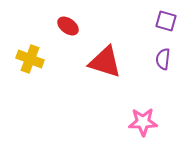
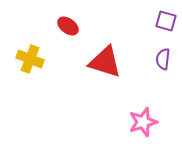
pink star: rotated 16 degrees counterclockwise
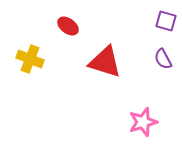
purple semicircle: rotated 35 degrees counterclockwise
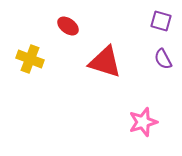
purple square: moved 5 px left
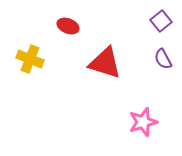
purple square: rotated 35 degrees clockwise
red ellipse: rotated 15 degrees counterclockwise
red triangle: moved 1 px down
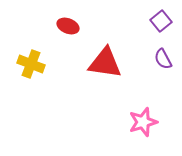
yellow cross: moved 1 px right, 5 px down
red triangle: rotated 9 degrees counterclockwise
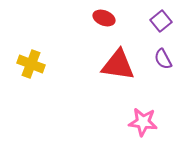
red ellipse: moved 36 px right, 8 px up
red triangle: moved 13 px right, 2 px down
pink star: rotated 24 degrees clockwise
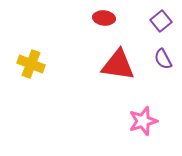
red ellipse: rotated 15 degrees counterclockwise
pink star: moved 1 px up; rotated 24 degrees counterclockwise
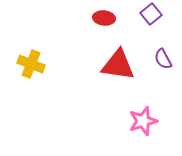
purple square: moved 10 px left, 7 px up
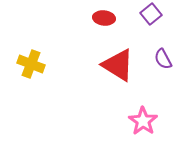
red triangle: rotated 24 degrees clockwise
pink star: rotated 20 degrees counterclockwise
